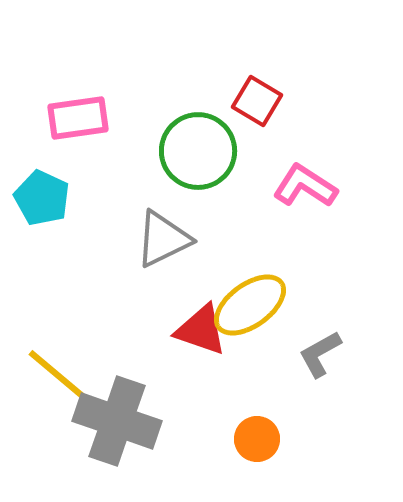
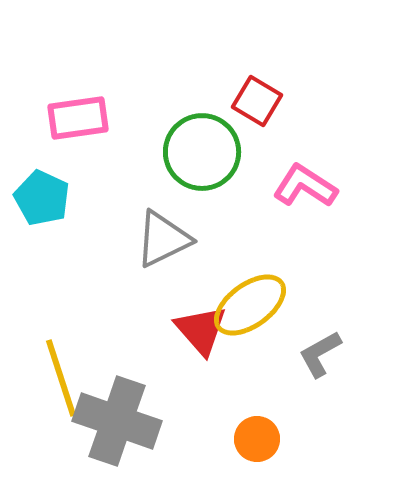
green circle: moved 4 px right, 1 px down
red triangle: rotated 30 degrees clockwise
yellow line: rotated 32 degrees clockwise
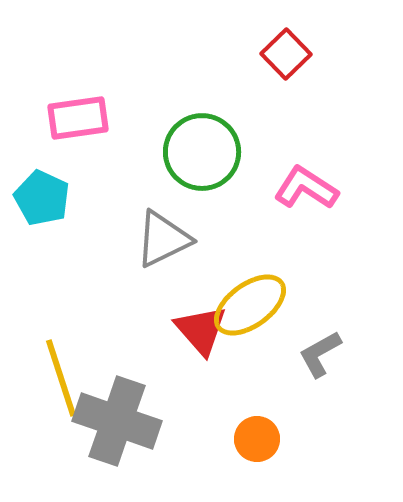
red square: moved 29 px right, 47 px up; rotated 15 degrees clockwise
pink L-shape: moved 1 px right, 2 px down
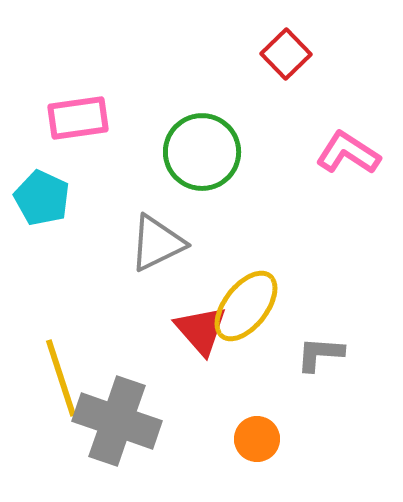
pink L-shape: moved 42 px right, 35 px up
gray triangle: moved 6 px left, 4 px down
yellow ellipse: moved 4 px left, 1 px down; rotated 16 degrees counterclockwise
gray L-shape: rotated 33 degrees clockwise
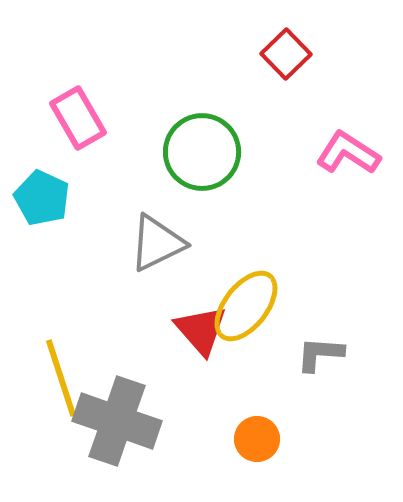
pink rectangle: rotated 68 degrees clockwise
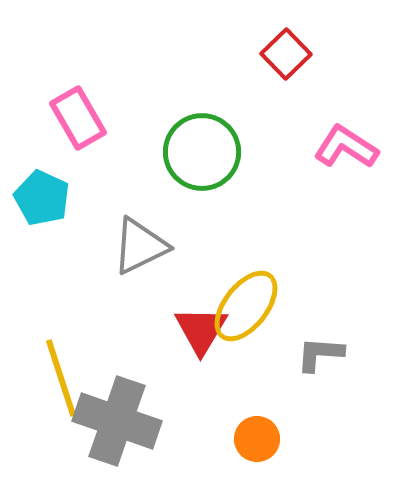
pink L-shape: moved 2 px left, 6 px up
gray triangle: moved 17 px left, 3 px down
red triangle: rotated 12 degrees clockwise
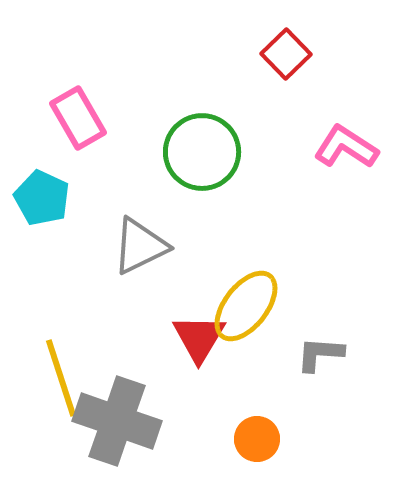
red triangle: moved 2 px left, 8 px down
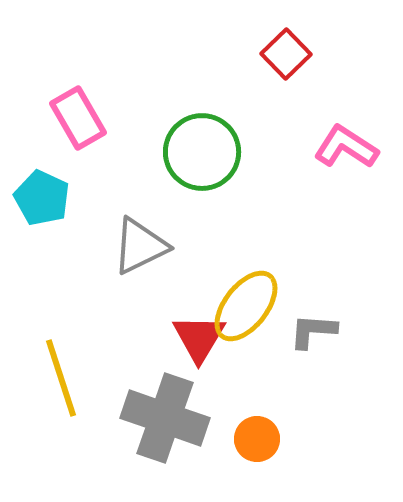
gray L-shape: moved 7 px left, 23 px up
gray cross: moved 48 px right, 3 px up
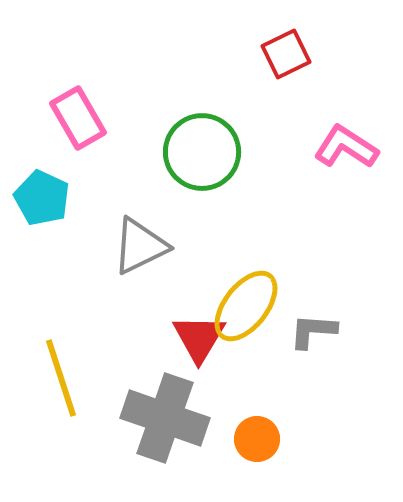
red square: rotated 18 degrees clockwise
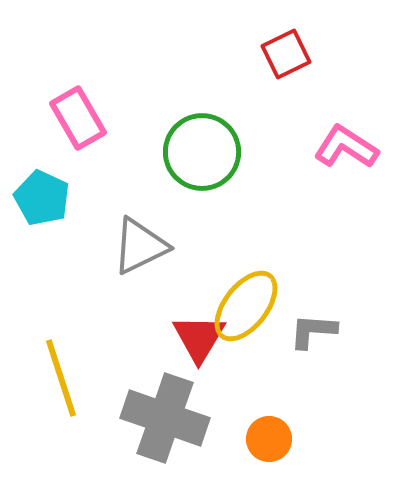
orange circle: moved 12 px right
